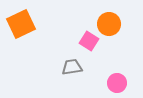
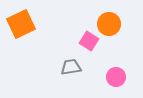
gray trapezoid: moved 1 px left
pink circle: moved 1 px left, 6 px up
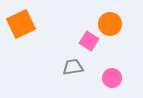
orange circle: moved 1 px right
gray trapezoid: moved 2 px right
pink circle: moved 4 px left, 1 px down
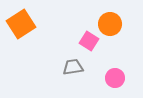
orange square: rotated 8 degrees counterclockwise
pink circle: moved 3 px right
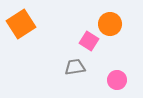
gray trapezoid: moved 2 px right
pink circle: moved 2 px right, 2 px down
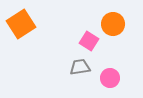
orange circle: moved 3 px right
gray trapezoid: moved 5 px right
pink circle: moved 7 px left, 2 px up
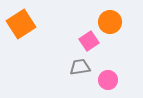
orange circle: moved 3 px left, 2 px up
pink square: rotated 24 degrees clockwise
pink circle: moved 2 px left, 2 px down
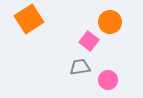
orange square: moved 8 px right, 5 px up
pink square: rotated 18 degrees counterclockwise
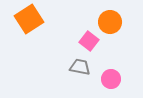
gray trapezoid: rotated 20 degrees clockwise
pink circle: moved 3 px right, 1 px up
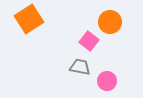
pink circle: moved 4 px left, 2 px down
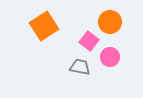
orange square: moved 15 px right, 7 px down
pink circle: moved 3 px right, 24 px up
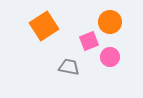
pink square: rotated 30 degrees clockwise
gray trapezoid: moved 11 px left
